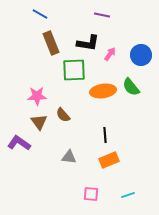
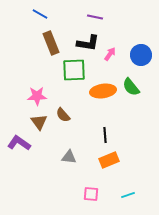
purple line: moved 7 px left, 2 px down
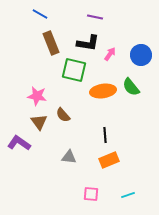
green square: rotated 15 degrees clockwise
pink star: rotated 12 degrees clockwise
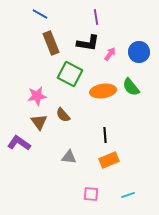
purple line: moved 1 px right; rotated 70 degrees clockwise
blue circle: moved 2 px left, 3 px up
green square: moved 4 px left, 4 px down; rotated 15 degrees clockwise
pink star: rotated 18 degrees counterclockwise
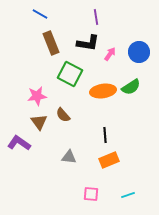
green semicircle: rotated 84 degrees counterclockwise
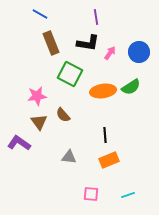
pink arrow: moved 1 px up
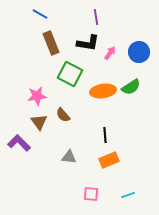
purple L-shape: rotated 10 degrees clockwise
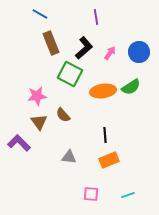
black L-shape: moved 4 px left, 5 px down; rotated 50 degrees counterclockwise
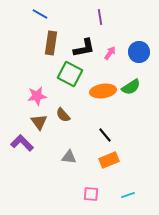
purple line: moved 4 px right
brown rectangle: rotated 30 degrees clockwise
black L-shape: rotated 30 degrees clockwise
black line: rotated 35 degrees counterclockwise
purple L-shape: moved 3 px right
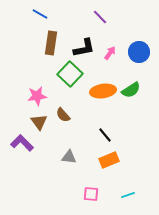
purple line: rotated 35 degrees counterclockwise
green square: rotated 15 degrees clockwise
green semicircle: moved 3 px down
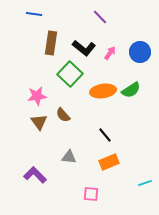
blue line: moved 6 px left; rotated 21 degrees counterclockwise
black L-shape: rotated 50 degrees clockwise
blue circle: moved 1 px right
purple L-shape: moved 13 px right, 32 px down
orange rectangle: moved 2 px down
cyan line: moved 17 px right, 12 px up
